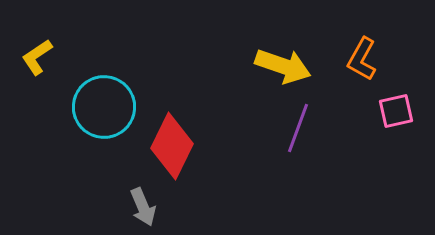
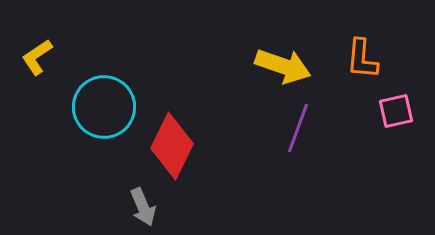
orange L-shape: rotated 24 degrees counterclockwise
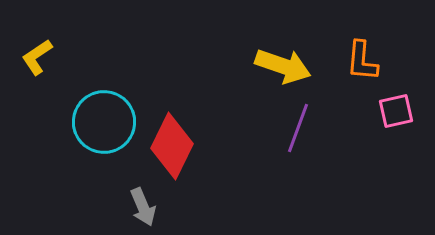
orange L-shape: moved 2 px down
cyan circle: moved 15 px down
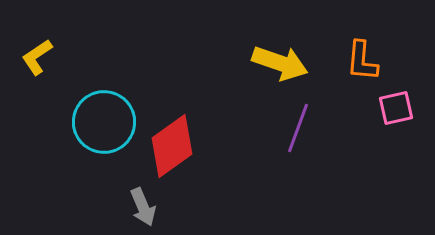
yellow arrow: moved 3 px left, 3 px up
pink square: moved 3 px up
red diamond: rotated 28 degrees clockwise
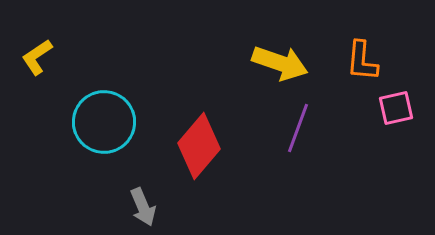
red diamond: moved 27 px right; rotated 14 degrees counterclockwise
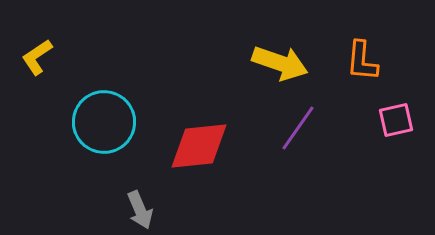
pink square: moved 12 px down
purple line: rotated 15 degrees clockwise
red diamond: rotated 44 degrees clockwise
gray arrow: moved 3 px left, 3 px down
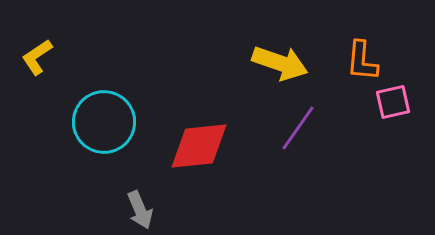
pink square: moved 3 px left, 18 px up
